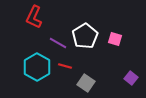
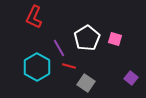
white pentagon: moved 2 px right, 2 px down
purple line: moved 1 px right, 5 px down; rotated 30 degrees clockwise
red line: moved 4 px right
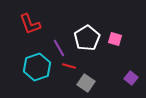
red L-shape: moved 4 px left, 7 px down; rotated 45 degrees counterclockwise
cyan hexagon: rotated 12 degrees clockwise
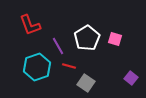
red L-shape: moved 1 px down
purple line: moved 1 px left, 2 px up
